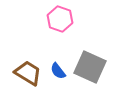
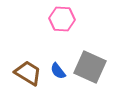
pink hexagon: moved 2 px right; rotated 15 degrees counterclockwise
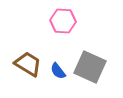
pink hexagon: moved 1 px right, 2 px down
brown trapezoid: moved 9 px up
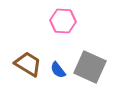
blue semicircle: moved 1 px up
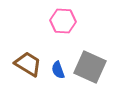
blue semicircle: rotated 18 degrees clockwise
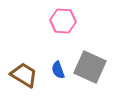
brown trapezoid: moved 4 px left, 11 px down
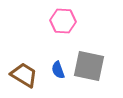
gray square: moved 1 px left, 1 px up; rotated 12 degrees counterclockwise
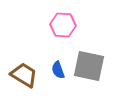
pink hexagon: moved 4 px down
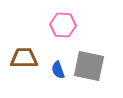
brown trapezoid: moved 17 px up; rotated 32 degrees counterclockwise
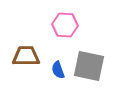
pink hexagon: moved 2 px right
brown trapezoid: moved 2 px right, 2 px up
